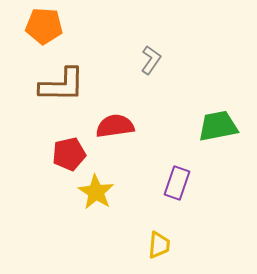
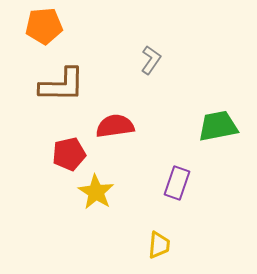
orange pentagon: rotated 9 degrees counterclockwise
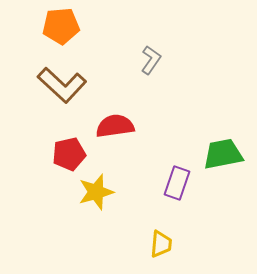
orange pentagon: moved 17 px right
brown L-shape: rotated 42 degrees clockwise
green trapezoid: moved 5 px right, 28 px down
yellow star: rotated 24 degrees clockwise
yellow trapezoid: moved 2 px right, 1 px up
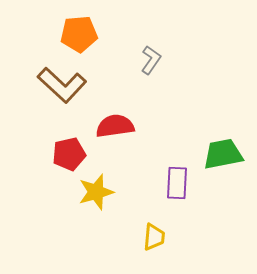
orange pentagon: moved 18 px right, 8 px down
purple rectangle: rotated 16 degrees counterclockwise
yellow trapezoid: moved 7 px left, 7 px up
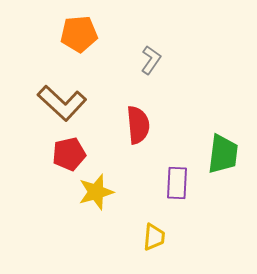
brown L-shape: moved 18 px down
red semicircle: moved 23 px right, 1 px up; rotated 93 degrees clockwise
green trapezoid: rotated 108 degrees clockwise
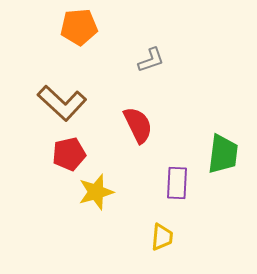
orange pentagon: moved 7 px up
gray L-shape: rotated 36 degrees clockwise
red semicircle: rotated 21 degrees counterclockwise
yellow trapezoid: moved 8 px right
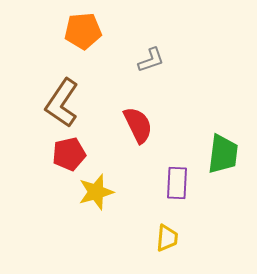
orange pentagon: moved 4 px right, 4 px down
brown L-shape: rotated 81 degrees clockwise
yellow trapezoid: moved 5 px right, 1 px down
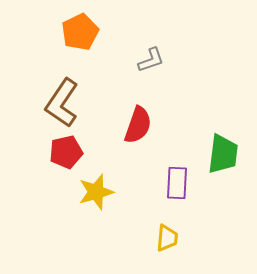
orange pentagon: moved 3 px left, 1 px down; rotated 21 degrees counterclockwise
red semicircle: rotated 45 degrees clockwise
red pentagon: moved 3 px left, 2 px up
